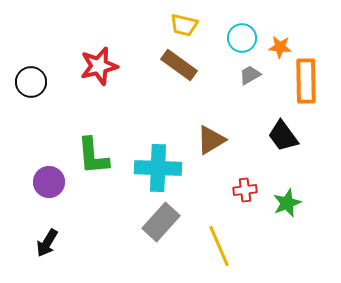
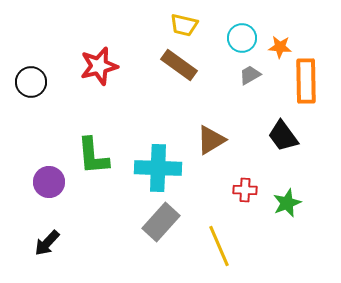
red cross: rotated 10 degrees clockwise
black arrow: rotated 12 degrees clockwise
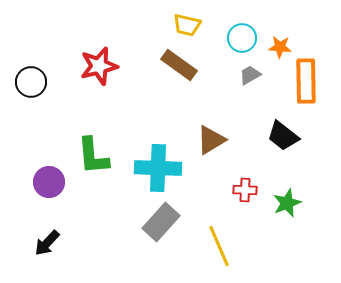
yellow trapezoid: moved 3 px right
black trapezoid: rotated 16 degrees counterclockwise
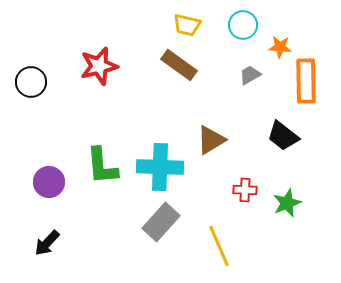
cyan circle: moved 1 px right, 13 px up
green L-shape: moved 9 px right, 10 px down
cyan cross: moved 2 px right, 1 px up
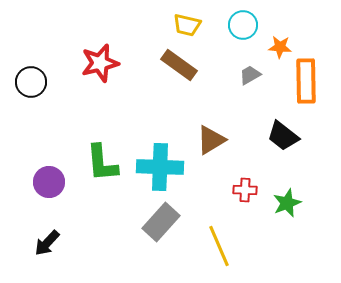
red star: moved 1 px right, 3 px up
green L-shape: moved 3 px up
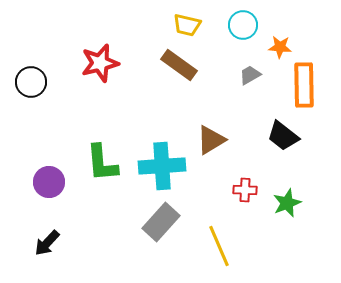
orange rectangle: moved 2 px left, 4 px down
cyan cross: moved 2 px right, 1 px up; rotated 6 degrees counterclockwise
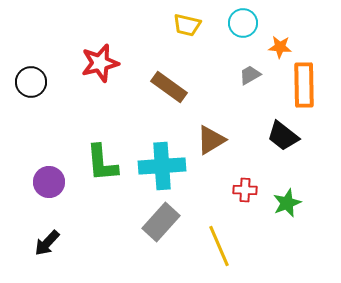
cyan circle: moved 2 px up
brown rectangle: moved 10 px left, 22 px down
